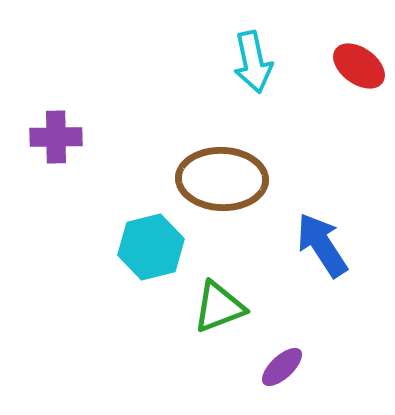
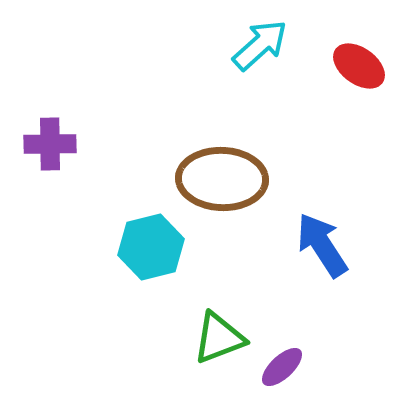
cyan arrow: moved 7 px right, 17 px up; rotated 120 degrees counterclockwise
purple cross: moved 6 px left, 7 px down
green triangle: moved 31 px down
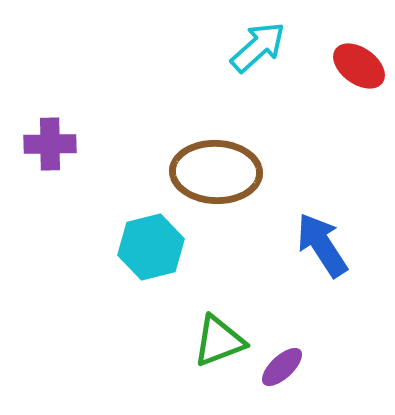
cyan arrow: moved 2 px left, 2 px down
brown ellipse: moved 6 px left, 7 px up
green triangle: moved 3 px down
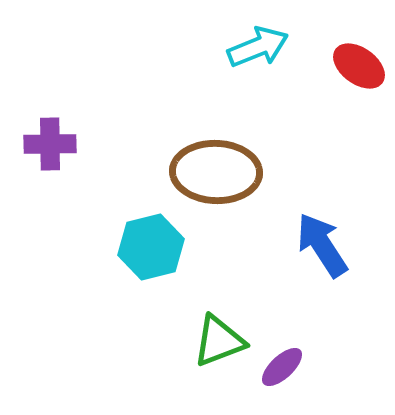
cyan arrow: rotated 20 degrees clockwise
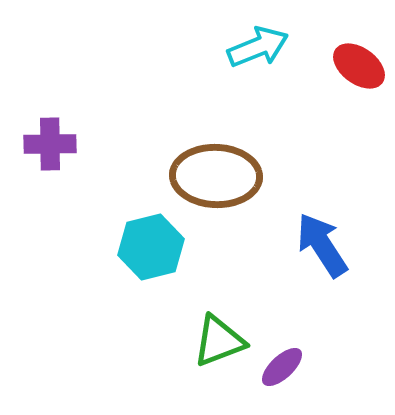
brown ellipse: moved 4 px down
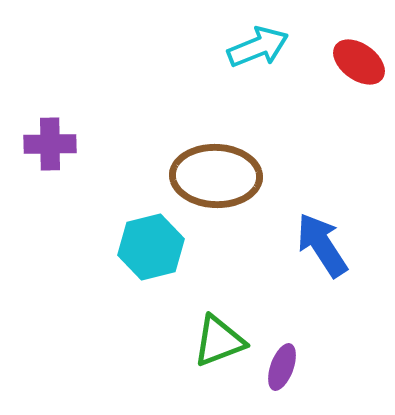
red ellipse: moved 4 px up
purple ellipse: rotated 27 degrees counterclockwise
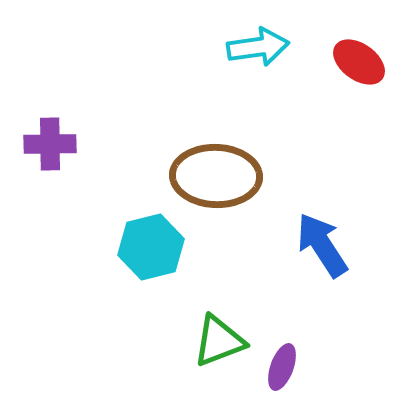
cyan arrow: rotated 14 degrees clockwise
